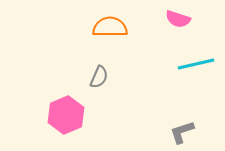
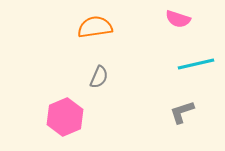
orange semicircle: moved 15 px left; rotated 8 degrees counterclockwise
pink hexagon: moved 1 px left, 2 px down
gray L-shape: moved 20 px up
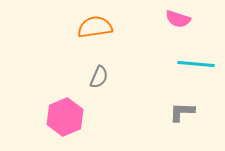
cyan line: rotated 18 degrees clockwise
gray L-shape: rotated 20 degrees clockwise
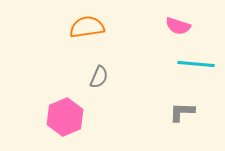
pink semicircle: moved 7 px down
orange semicircle: moved 8 px left
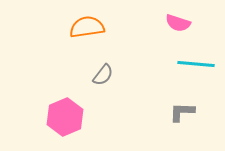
pink semicircle: moved 3 px up
gray semicircle: moved 4 px right, 2 px up; rotated 15 degrees clockwise
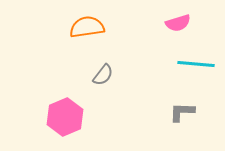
pink semicircle: rotated 35 degrees counterclockwise
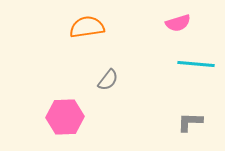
gray semicircle: moved 5 px right, 5 px down
gray L-shape: moved 8 px right, 10 px down
pink hexagon: rotated 21 degrees clockwise
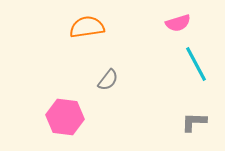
cyan line: rotated 57 degrees clockwise
pink hexagon: rotated 9 degrees clockwise
gray L-shape: moved 4 px right
